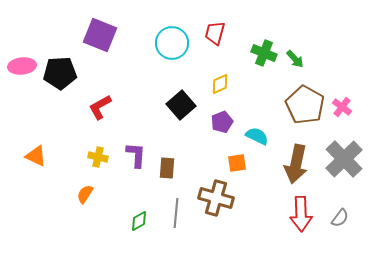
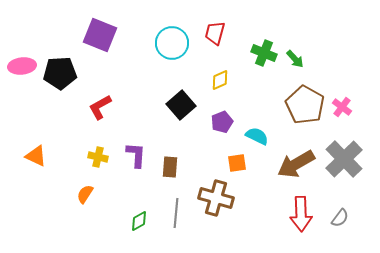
yellow diamond: moved 4 px up
brown arrow: rotated 48 degrees clockwise
brown rectangle: moved 3 px right, 1 px up
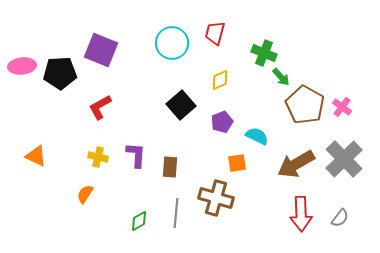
purple square: moved 1 px right, 15 px down
green arrow: moved 14 px left, 18 px down
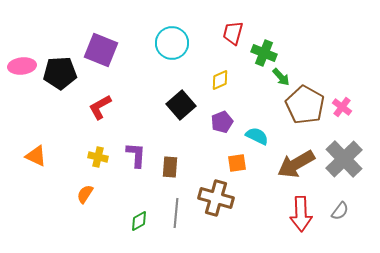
red trapezoid: moved 18 px right
gray semicircle: moved 7 px up
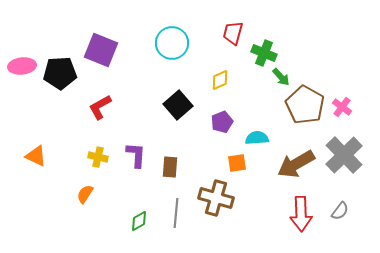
black square: moved 3 px left
cyan semicircle: moved 2 px down; rotated 30 degrees counterclockwise
gray cross: moved 4 px up
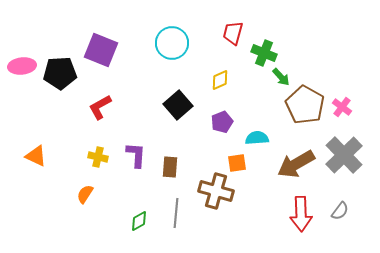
brown cross: moved 7 px up
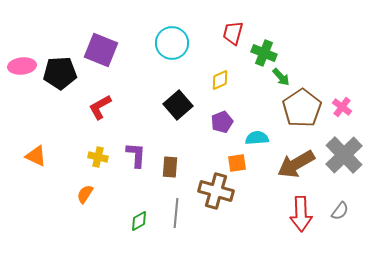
brown pentagon: moved 3 px left, 3 px down; rotated 9 degrees clockwise
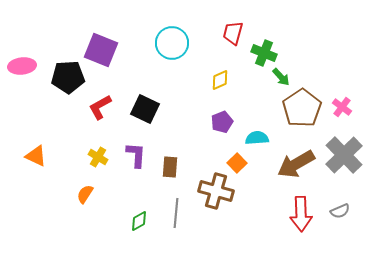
black pentagon: moved 8 px right, 4 px down
black square: moved 33 px left, 4 px down; rotated 24 degrees counterclockwise
yellow cross: rotated 18 degrees clockwise
orange square: rotated 36 degrees counterclockwise
gray semicircle: rotated 30 degrees clockwise
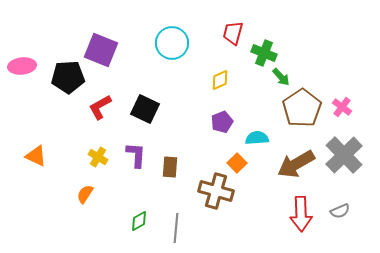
gray line: moved 15 px down
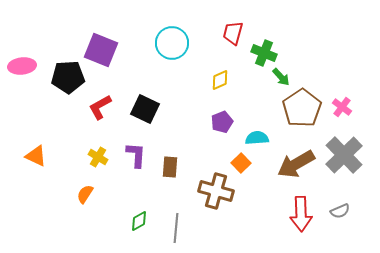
orange square: moved 4 px right
